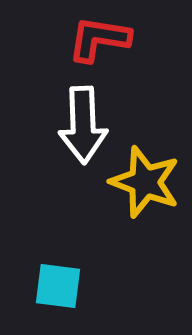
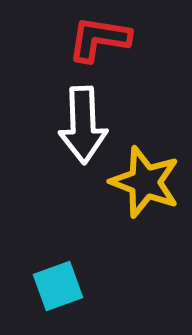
cyan square: rotated 27 degrees counterclockwise
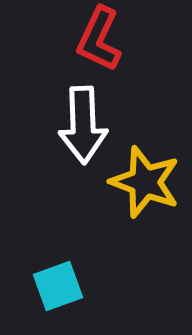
red L-shape: rotated 74 degrees counterclockwise
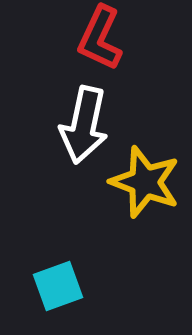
red L-shape: moved 1 px right, 1 px up
white arrow: moved 1 px right; rotated 14 degrees clockwise
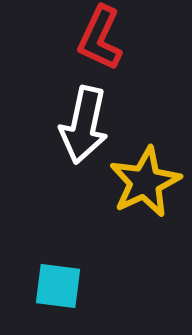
yellow star: rotated 26 degrees clockwise
cyan square: rotated 27 degrees clockwise
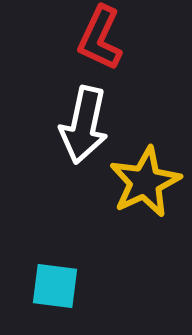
cyan square: moved 3 px left
